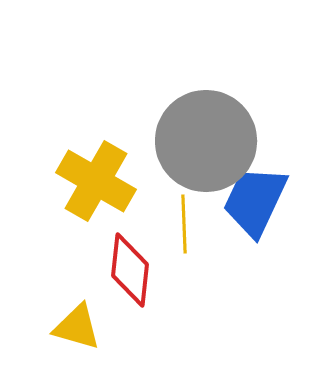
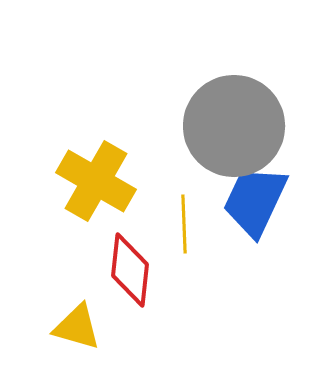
gray circle: moved 28 px right, 15 px up
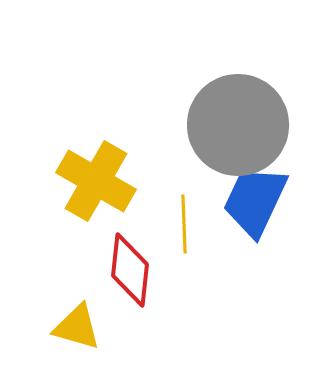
gray circle: moved 4 px right, 1 px up
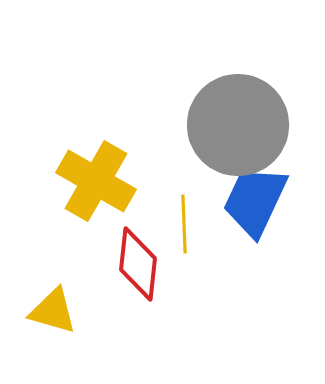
red diamond: moved 8 px right, 6 px up
yellow triangle: moved 24 px left, 16 px up
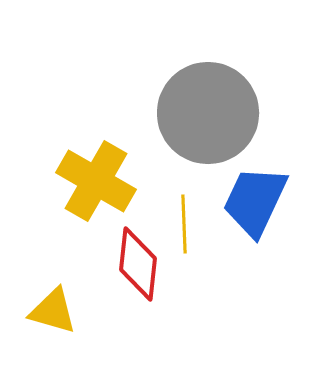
gray circle: moved 30 px left, 12 px up
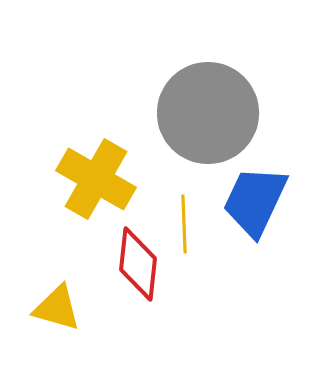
yellow cross: moved 2 px up
yellow triangle: moved 4 px right, 3 px up
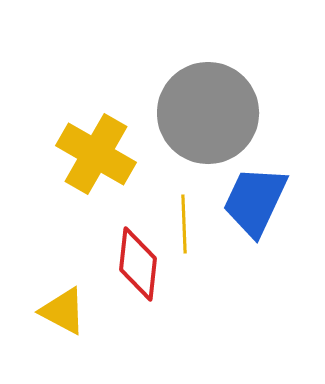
yellow cross: moved 25 px up
yellow triangle: moved 6 px right, 3 px down; rotated 12 degrees clockwise
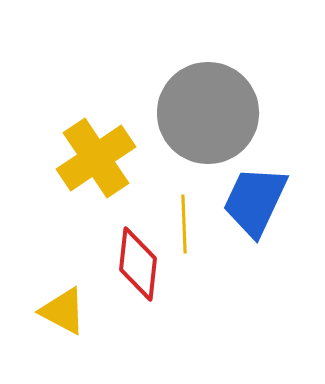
yellow cross: moved 4 px down; rotated 26 degrees clockwise
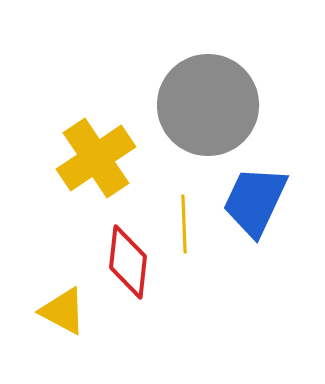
gray circle: moved 8 px up
red diamond: moved 10 px left, 2 px up
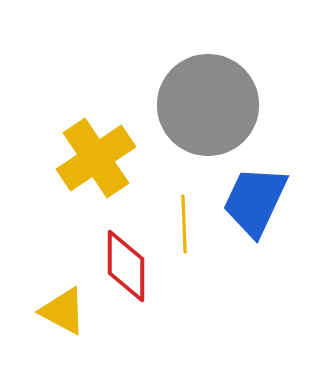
red diamond: moved 2 px left, 4 px down; rotated 6 degrees counterclockwise
